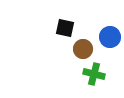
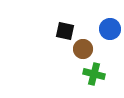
black square: moved 3 px down
blue circle: moved 8 px up
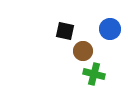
brown circle: moved 2 px down
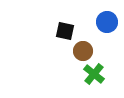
blue circle: moved 3 px left, 7 px up
green cross: rotated 25 degrees clockwise
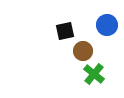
blue circle: moved 3 px down
black square: rotated 24 degrees counterclockwise
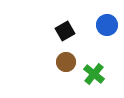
black square: rotated 18 degrees counterclockwise
brown circle: moved 17 px left, 11 px down
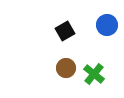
brown circle: moved 6 px down
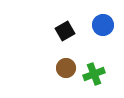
blue circle: moved 4 px left
green cross: rotated 30 degrees clockwise
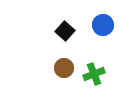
black square: rotated 18 degrees counterclockwise
brown circle: moved 2 px left
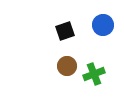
black square: rotated 30 degrees clockwise
brown circle: moved 3 px right, 2 px up
